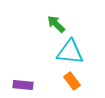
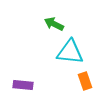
green arrow: moved 2 px left; rotated 18 degrees counterclockwise
orange rectangle: moved 13 px right; rotated 18 degrees clockwise
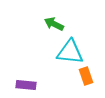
orange rectangle: moved 1 px right, 5 px up
purple rectangle: moved 3 px right
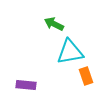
cyan triangle: rotated 16 degrees counterclockwise
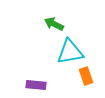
purple rectangle: moved 10 px right
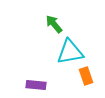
green arrow: rotated 24 degrees clockwise
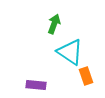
green arrow: rotated 60 degrees clockwise
cyan triangle: rotated 44 degrees clockwise
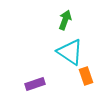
green arrow: moved 11 px right, 4 px up
purple rectangle: moved 1 px left, 1 px up; rotated 24 degrees counterclockwise
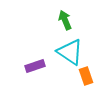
green arrow: rotated 42 degrees counterclockwise
purple rectangle: moved 18 px up
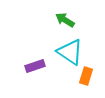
green arrow: rotated 36 degrees counterclockwise
orange rectangle: rotated 36 degrees clockwise
